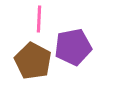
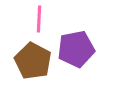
purple pentagon: moved 3 px right, 2 px down
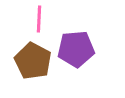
purple pentagon: rotated 6 degrees clockwise
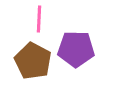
purple pentagon: rotated 6 degrees clockwise
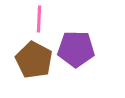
brown pentagon: moved 1 px right, 1 px up
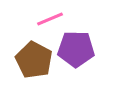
pink line: moved 11 px right; rotated 64 degrees clockwise
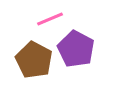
purple pentagon: rotated 27 degrees clockwise
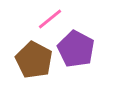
pink line: rotated 16 degrees counterclockwise
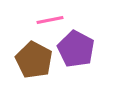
pink line: moved 1 px down; rotated 28 degrees clockwise
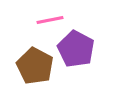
brown pentagon: moved 1 px right, 6 px down
